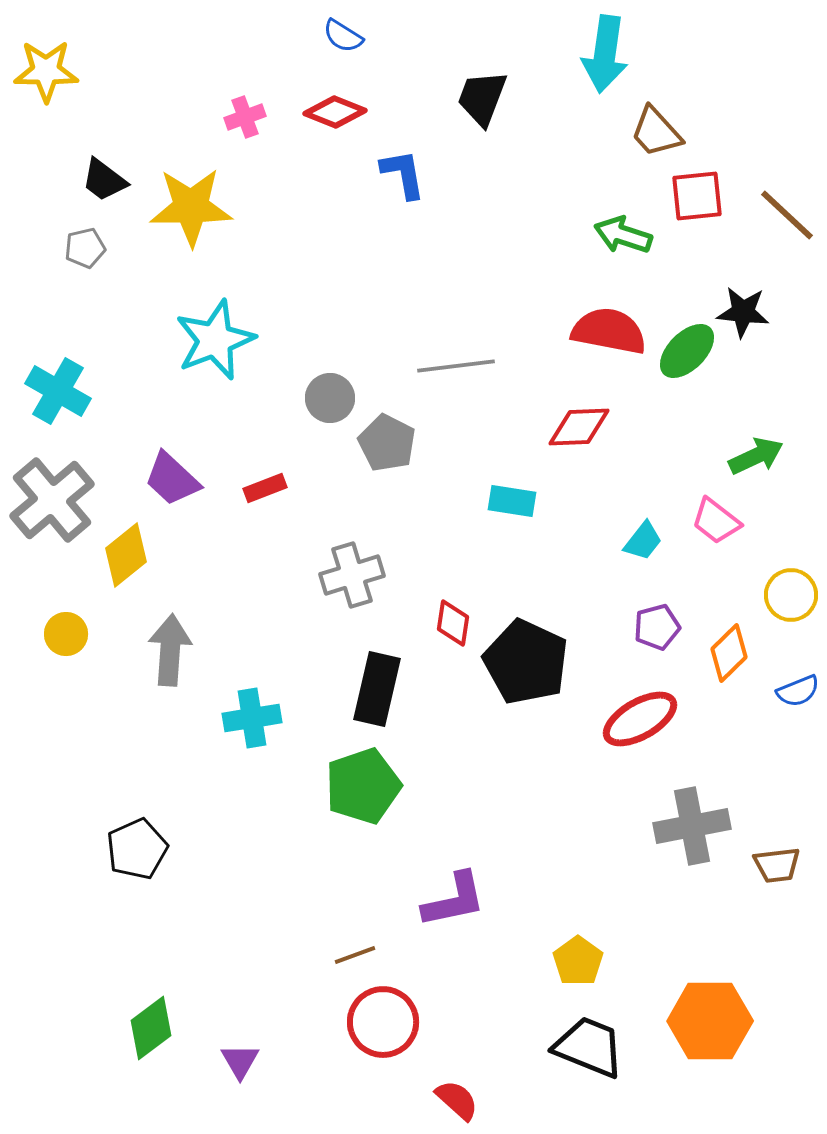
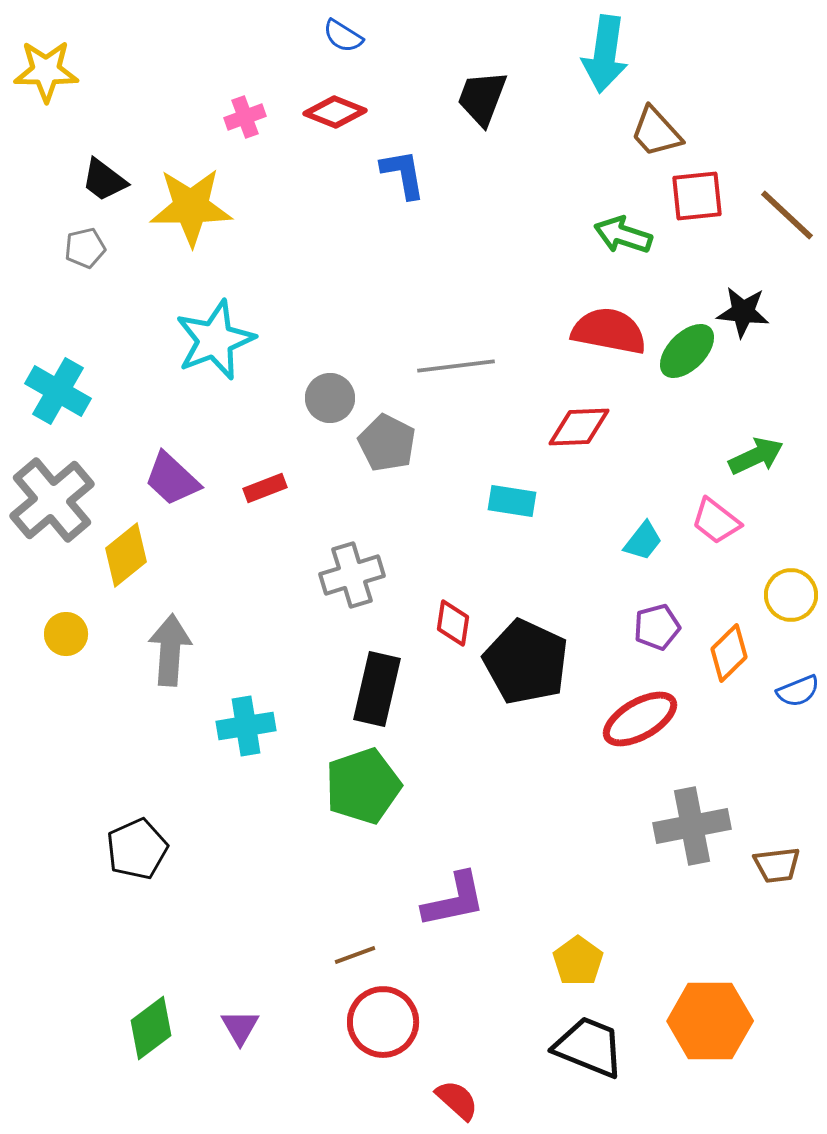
cyan cross at (252, 718): moved 6 px left, 8 px down
purple triangle at (240, 1061): moved 34 px up
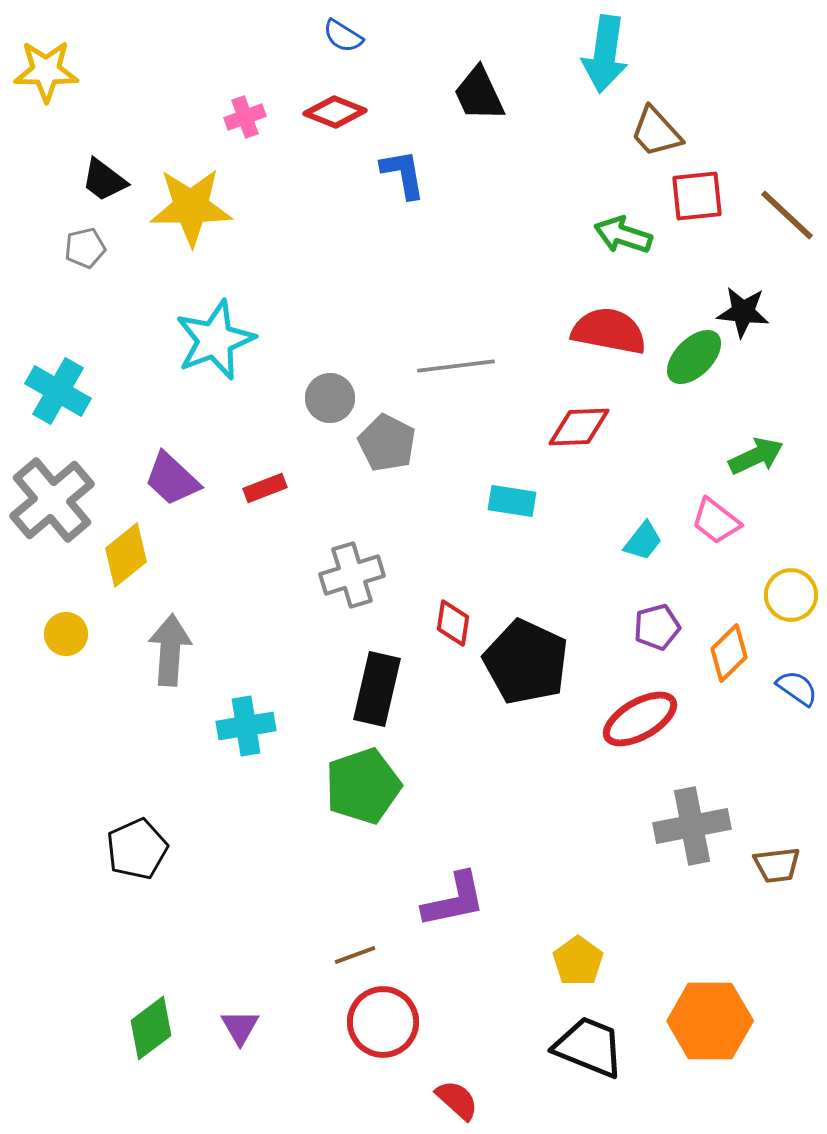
black trapezoid at (482, 98): moved 3 px left, 4 px up; rotated 46 degrees counterclockwise
green ellipse at (687, 351): moved 7 px right, 6 px down
blue semicircle at (798, 691): moved 1 px left, 3 px up; rotated 123 degrees counterclockwise
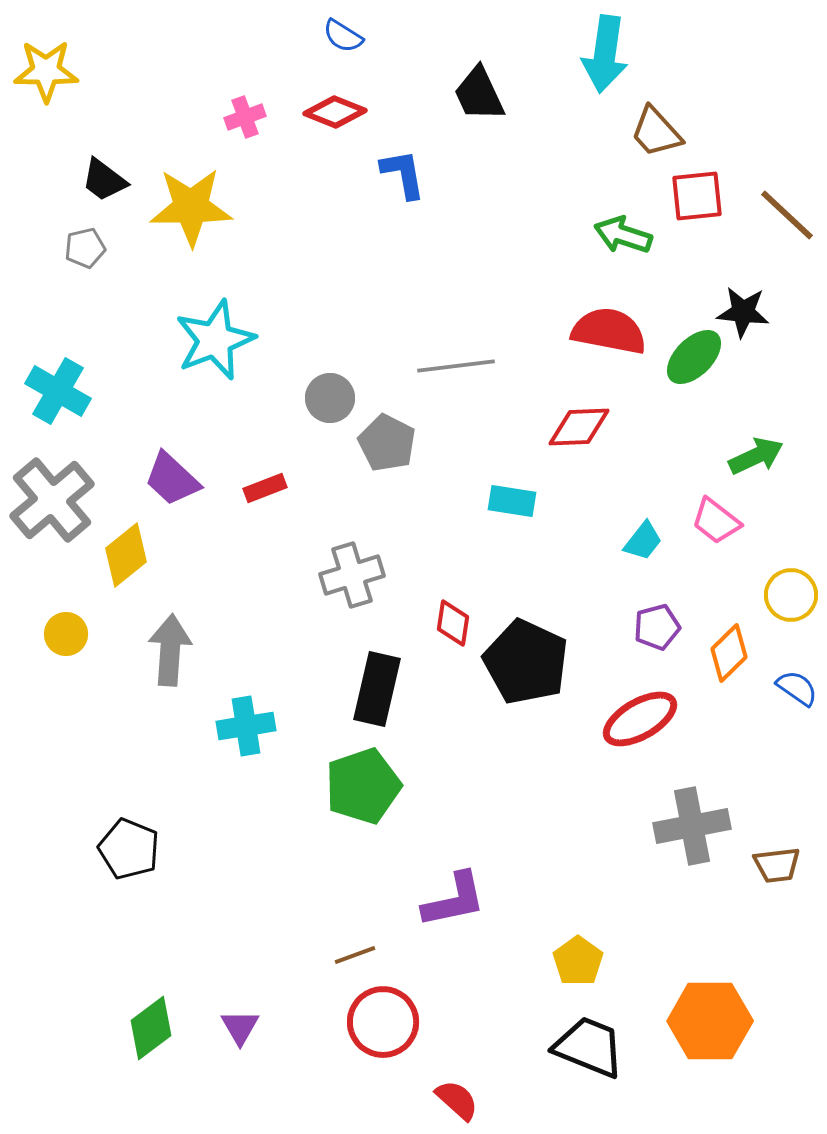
black pentagon at (137, 849): moved 8 px left; rotated 26 degrees counterclockwise
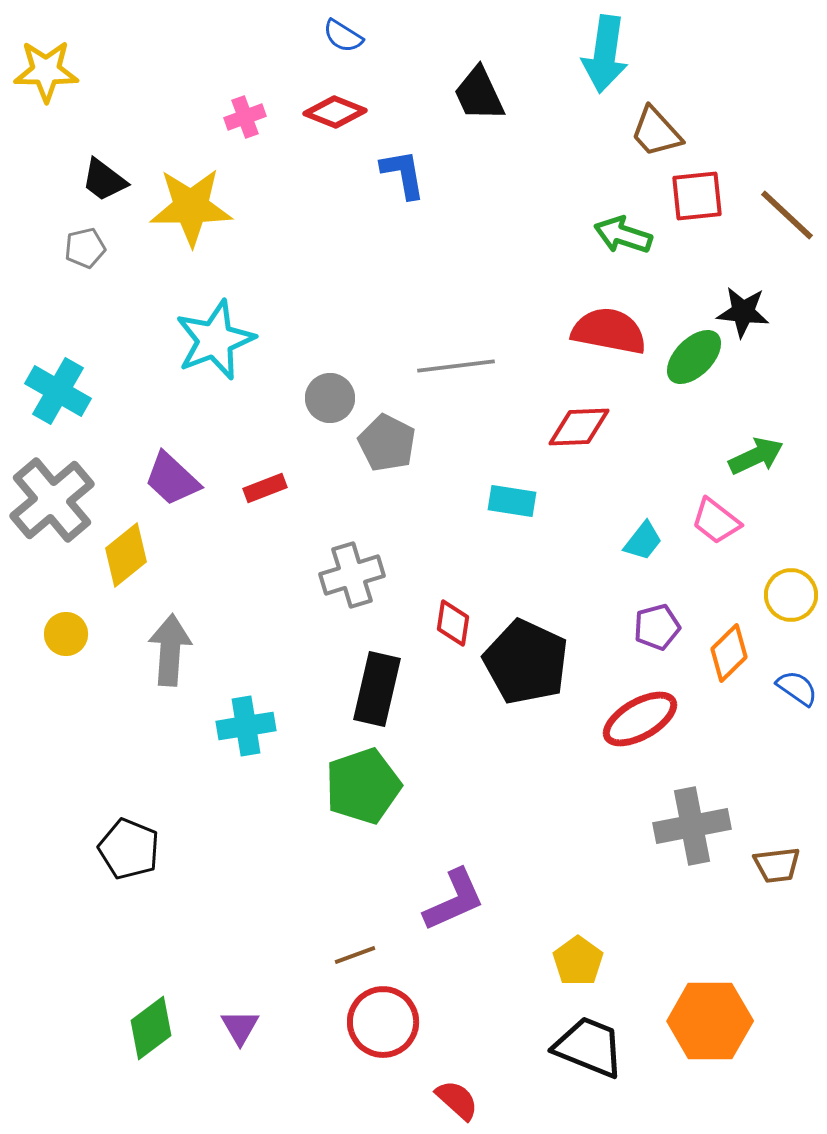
purple L-shape at (454, 900): rotated 12 degrees counterclockwise
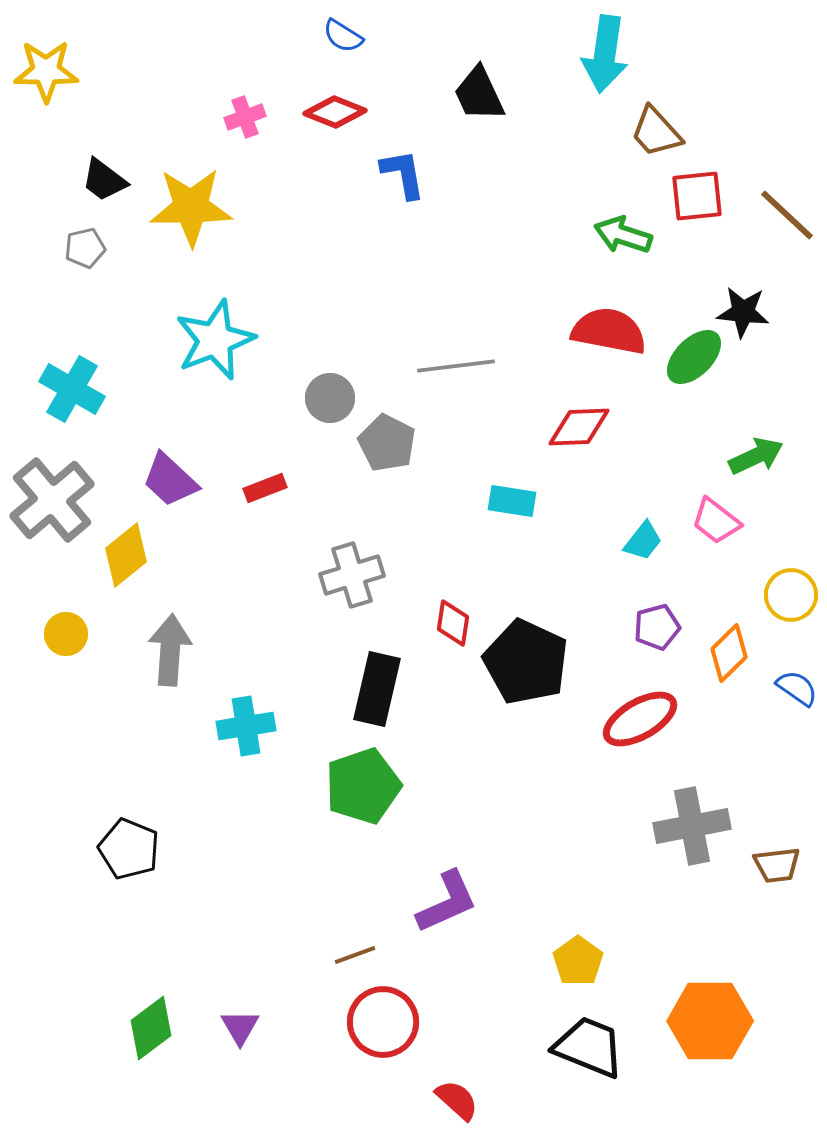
cyan cross at (58, 391): moved 14 px right, 2 px up
purple trapezoid at (172, 479): moved 2 px left, 1 px down
purple L-shape at (454, 900): moved 7 px left, 2 px down
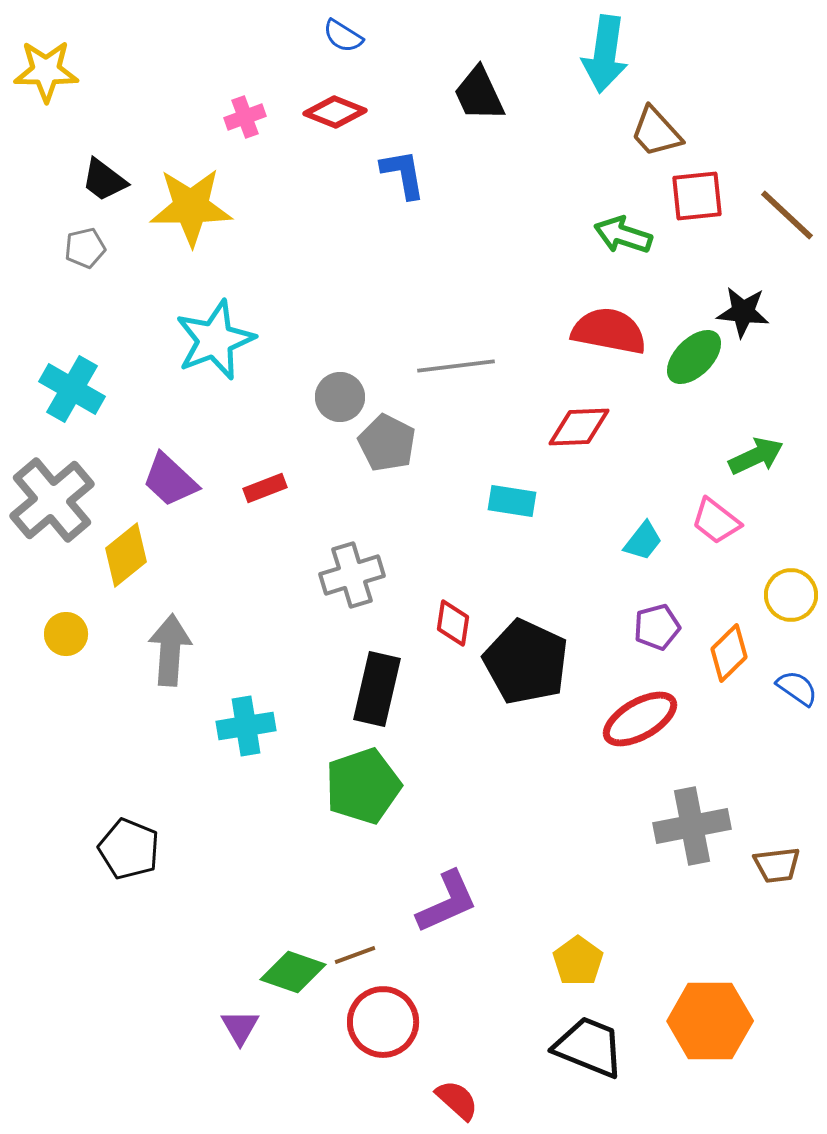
gray circle at (330, 398): moved 10 px right, 1 px up
green diamond at (151, 1028): moved 142 px right, 56 px up; rotated 56 degrees clockwise
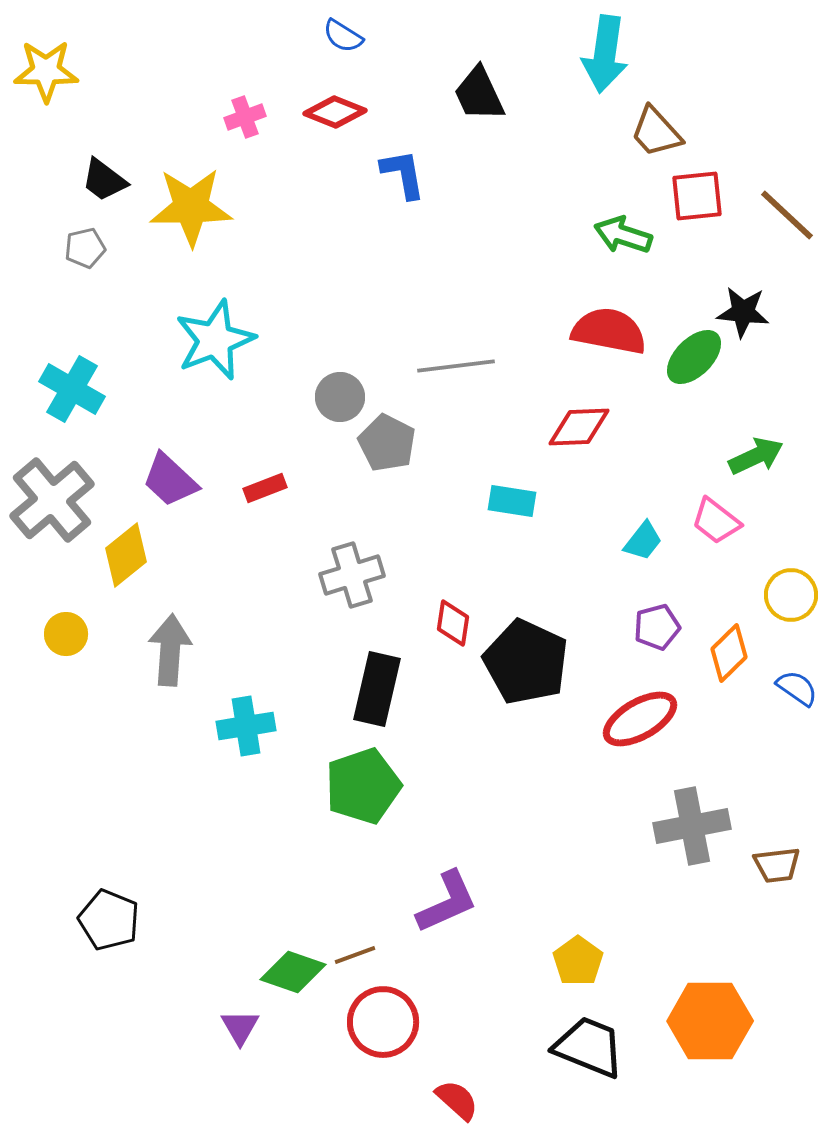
black pentagon at (129, 849): moved 20 px left, 71 px down
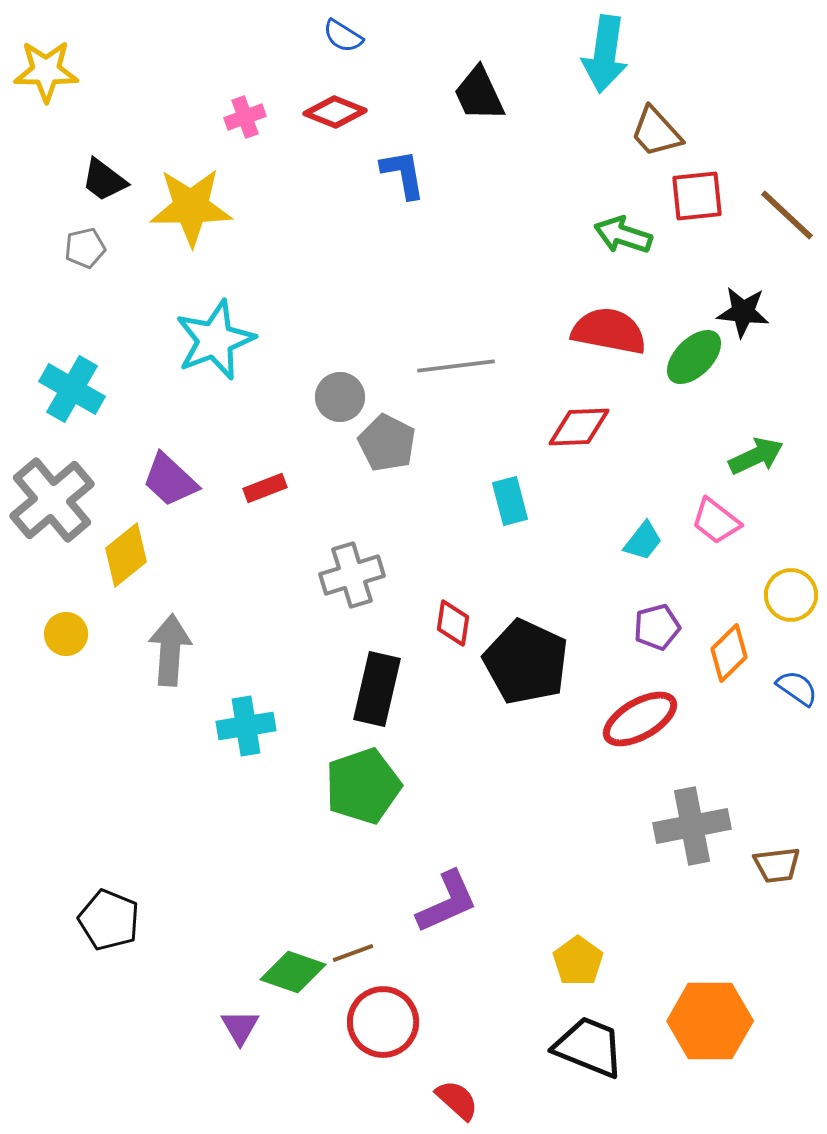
cyan rectangle at (512, 501): moved 2 px left; rotated 66 degrees clockwise
brown line at (355, 955): moved 2 px left, 2 px up
